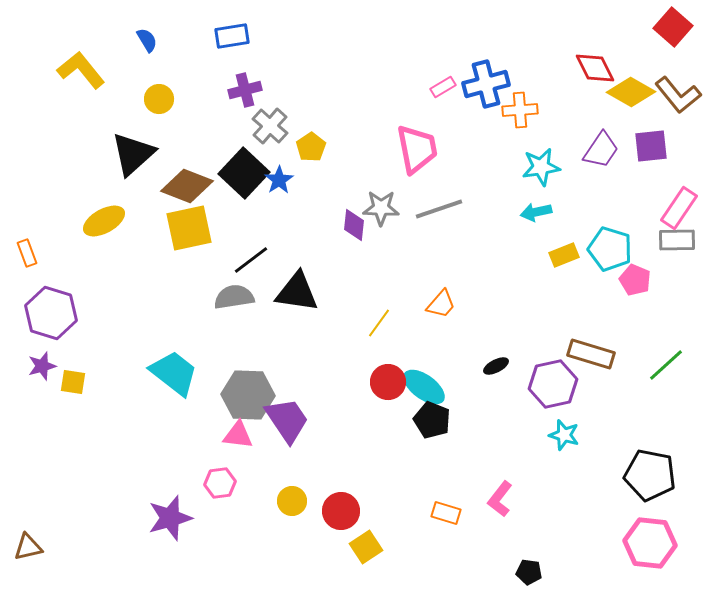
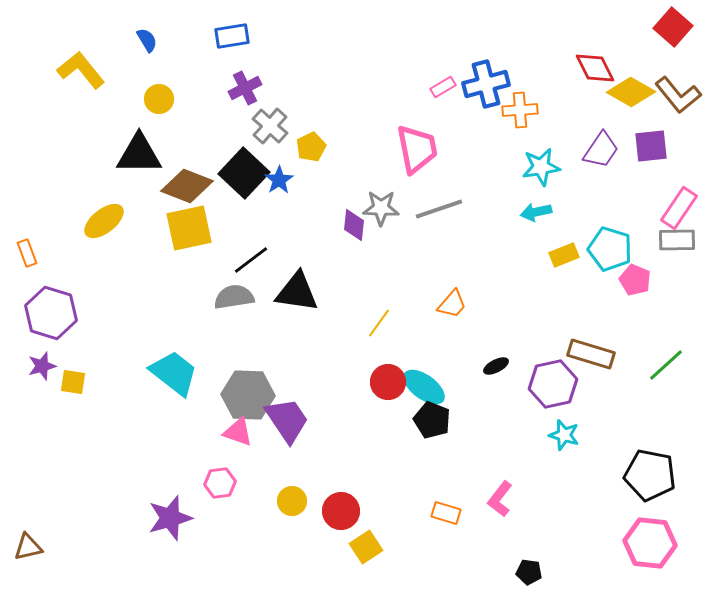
purple cross at (245, 90): moved 2 px up; rotated 12 degrees counterclockwise
yellow pentagon at (311, 147): rotated 8 degrees clockwise
black triangle at (133, 154): moved 6 px right; rotated 42 degrees clockwise
yellow ellipse at (104, 221): rotated 9 degrees counterclockwise
orange trapezoid at (441, 304): moved 11 px right
pink triangle at (238, 435): moved 3 px up; rotated 12 degrees clockwise
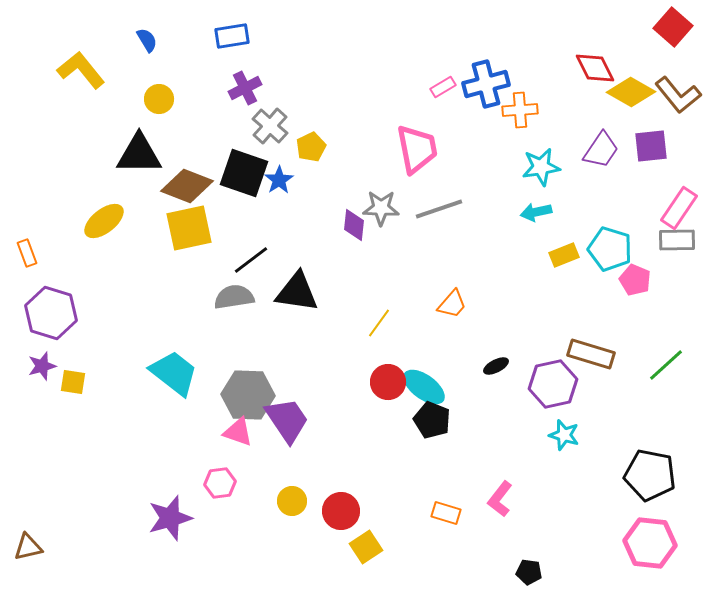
black square at (244, 173): rotated 24 degrees counterclockwise
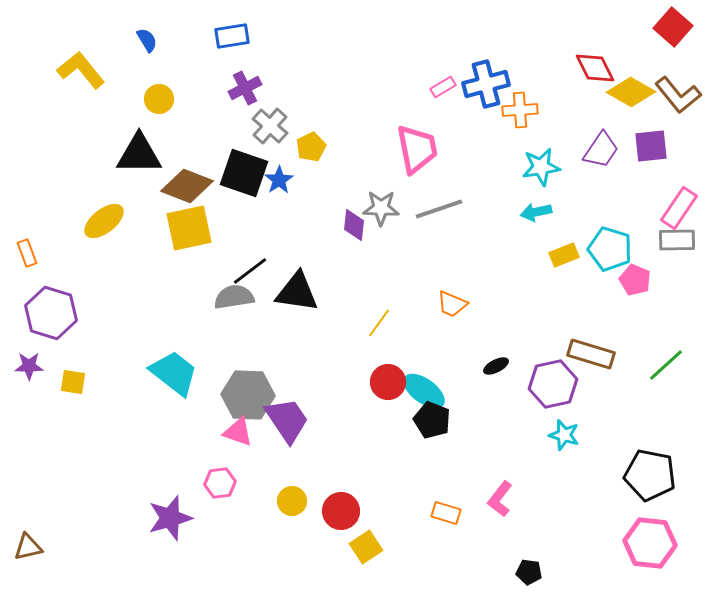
black line at (251, 260): moved 1 px left, 11 px down
orange trapezoid at (452, 304): rotated 72 degrees clockwise
purple star at (42, 366): moved 13 px left; rotated 16 degrees clockwise
cyan ellipse at (424, 387): moved 4 px down
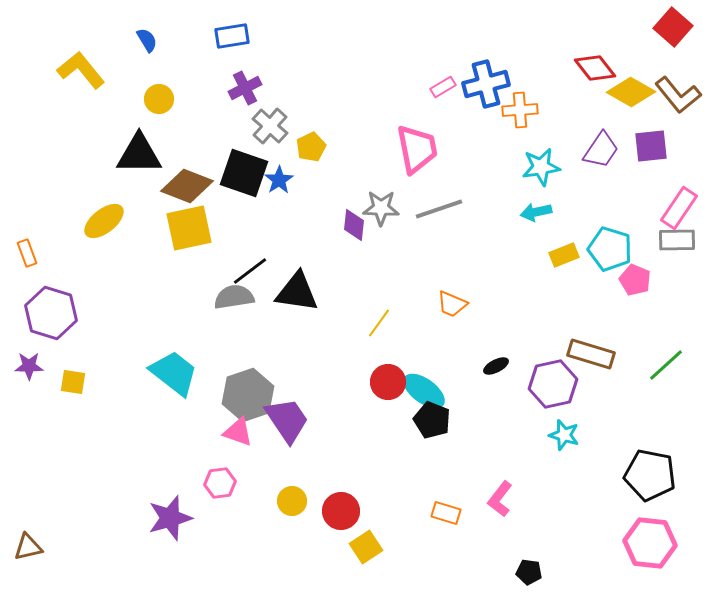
red diamond at (595, 68): rotated 12 degrees counterclockwise
gray hexagon at (248, 395): rotated 21 degrees counterclockwise
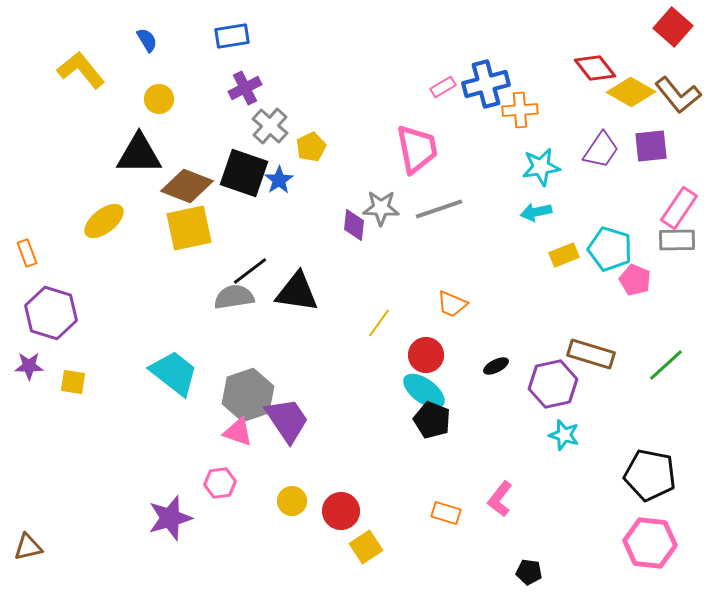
red circle at (388, 382): moved 38 px right, 27 px up
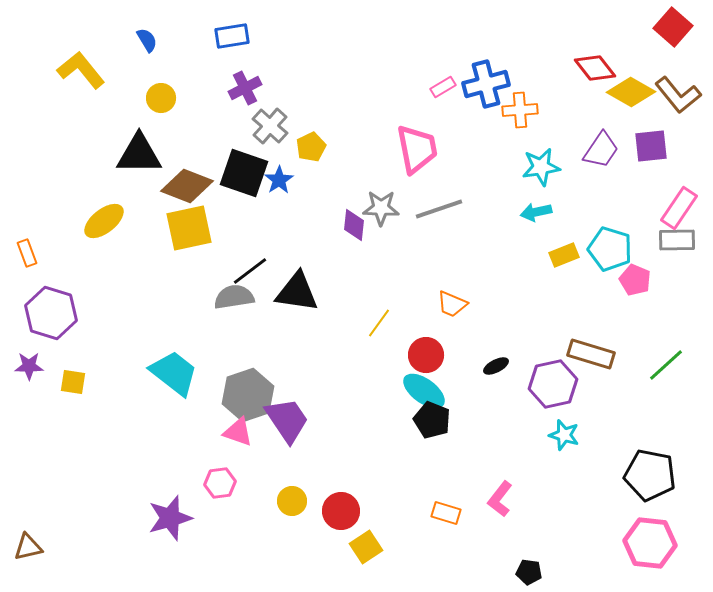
yellow circle at (159, 99): moved 2 px right, 1 px up
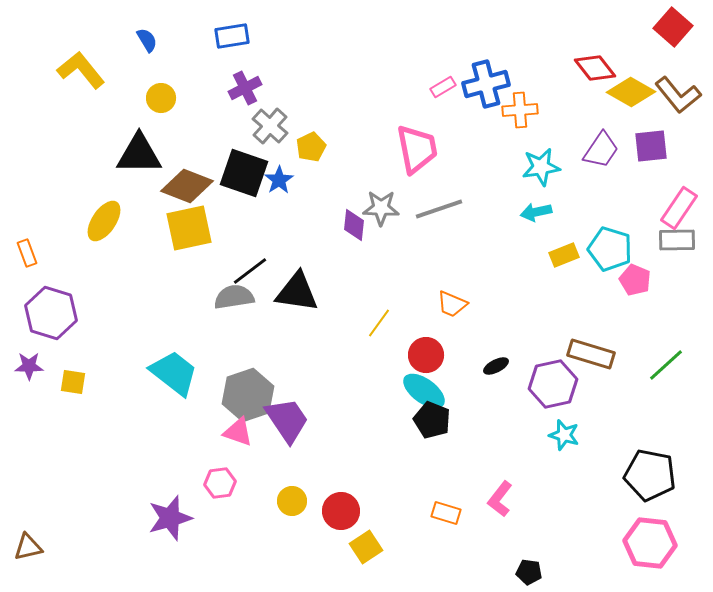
yellow ellipse at (104, 221): rotated 18 degrees counterclockwise
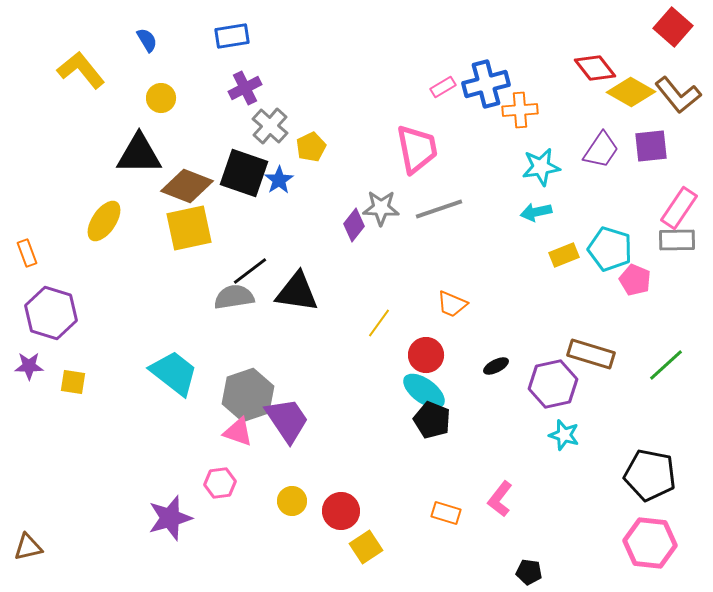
purple diamond at (354, 225): rotated 32 degrees clockwise
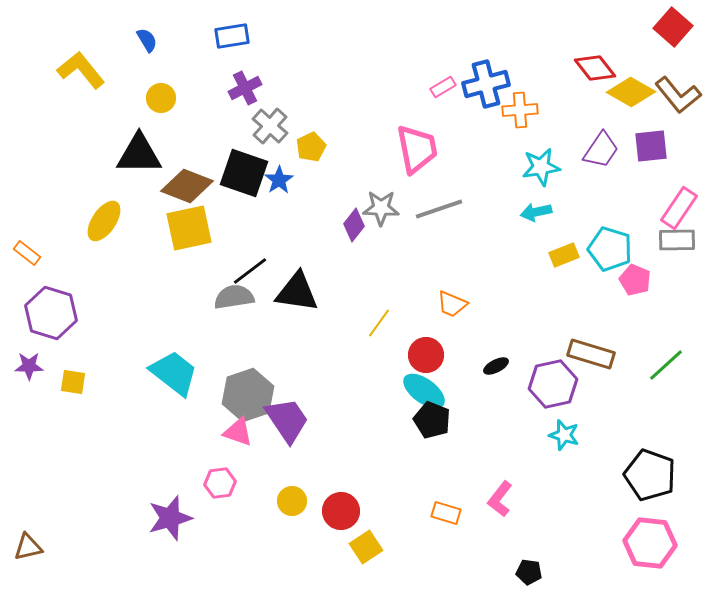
orange rectangle at (27, 253): rotated 32 degrees counterclockwise
black pentagon at (650, 475): rotated 9 degrees clockwise
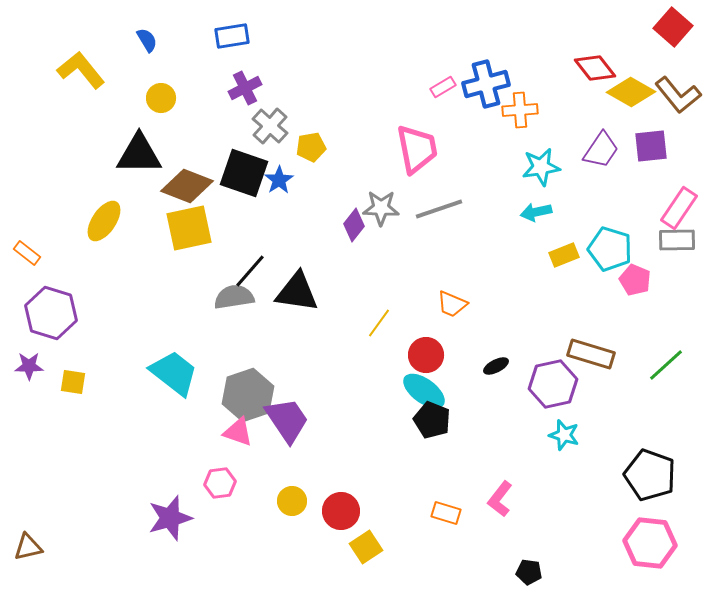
yellow pentagon at (311, 147): rotated 16 degrees clockwise
black line at (250, 271): rotated 12 degrees counterclockwise
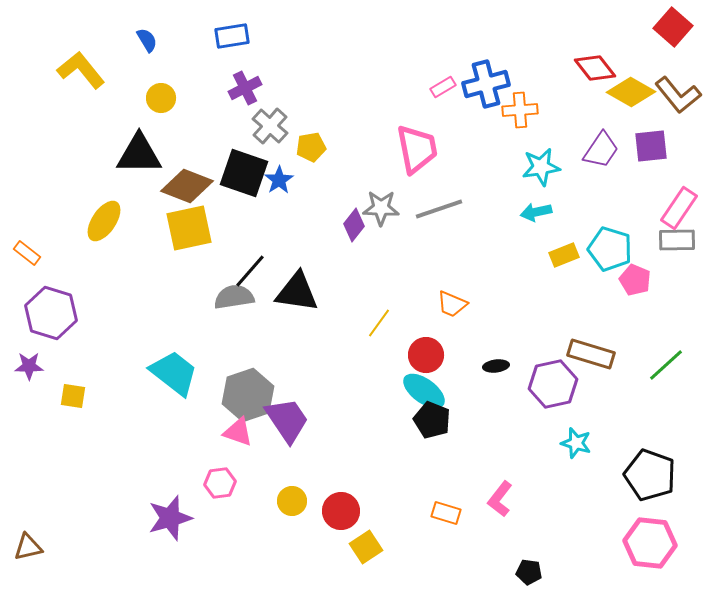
black ellipse at (496, 366): rotated 20 degrees clockwise
yellow square at (73, 382): moved 14 px down
cyan star at (564, 435): moved 12 px right, 8 px down
